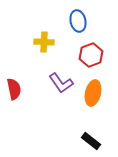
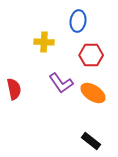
blue ellipse: rotated 20 degrees clockwise
red hexagon: rotated 20 degrees clockwise
orange ellipse: rotated 70 degrees counterclockwise
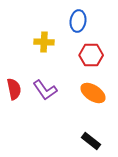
purple L-shape: moved 16 px left, 7 px down
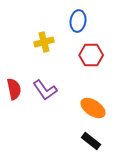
yellow cross: rotated 18 degrees counterclockwise
orange ellipse: moved 15 px down
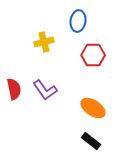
red hexagon: moved 2 px right
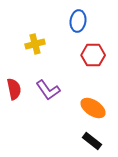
yellow cross: moved 9 px left, 2 px down
purple L-shape: moved 3 px right
black rectangle: moved 1 px right
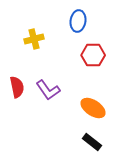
yellow cross: moved 1 px left, 5 px up
red semicircle: moved 3 px right, 2 px up
black rectangle: moved 1 px down
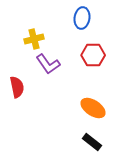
blue ellipse: moved 4 px right, 3 px up
purple L-shape: moved 26 px up
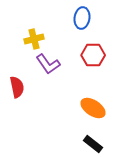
black rectangle: moved 1 px right, 2 px down
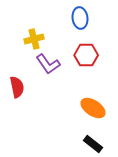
blue ellipse: moved 2 px left; rotated 15 degrees counterclockwise
red hexagon: moved 7 px left
